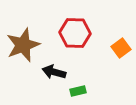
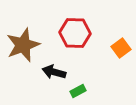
green rectangle: rotated 14 degrees counterclockwise
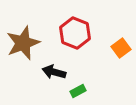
red hexagon: rotated 20 degrees clockwise
brown star: moved 2 px up
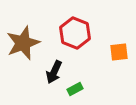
orange square: moved 2 px left, 4 px down; rotated 30 degrees clockwise
black arrow: rotated 80 degrees counterclockwise
green rectangle: moved 3 px left, 2 px up
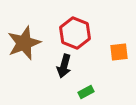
brown star: moved 1 px right
black arrow: moved 10 px right, 6 px up; rotated 10 degrees counterclockwise
green rectangle: moved 11 px right, 3 px down
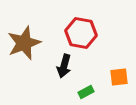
red hexagon: moved 6 px right; rotated 12 degrees counterclockwise
orange square: moved 25 px down
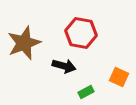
black arrow: rotated 90 degrees counterclockwise
orange square: rotated 30 degrees clockwise
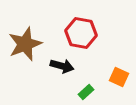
brown star: moved 1 px right, 1 px down
black arrow: moved 2 px left
green rectangle: rotated 14 degrees counterclockwise
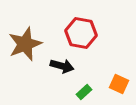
orange square: moved 7 px down
green rectangle: moved 2 px left
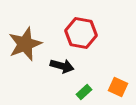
orange square: moved 1 px left, 3 px down
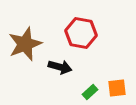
black arrow: moved 2 px left, 1 px down
orange square: moved 1 px left, 1 px down; rotated 30 degrees counterclockwise
green rectangle: moved 6 px right
